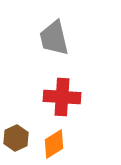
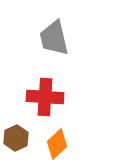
red cross: moved 17 px left
orange diamond: moved 3 px right; rotated 12 degrees counterclockwise
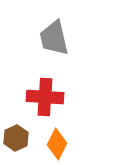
orange diamond: rotated 20 degrees counterclockwise
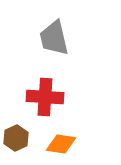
orange diamond: moved 4 px right; rotated 72 degrees clockwise
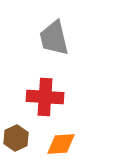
orange diamond: rotated 12 degrees counterclockwise
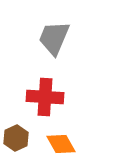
gray trapezoid: rotated 36 degrees clockwise
orange diamond: rotated 64 degrees clockwise
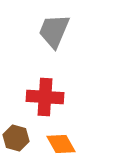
gray trapezoid: moved 7 px up
brown hexagon: rotated 20 degrees counterclockwise
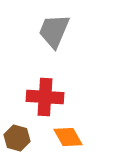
brown hexagon: moved 1 px right
orange diamond: moved 7 px right, 7 px up
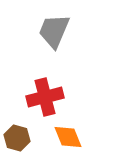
red cross: rotated 18 degrees counterclockwise
orange diamond: rotated 8 degrees clockwise
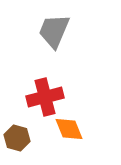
orange diamond: moved 1 px right, 8 px up
